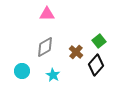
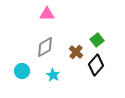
green square: moved 2 px left, 1 px up
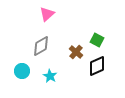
pink triangle: rotated 42 degrees counterclockwise
green square: rotated 24 degrees counterclockwise
gray diamond: moved 4 px left, 1 px up
black diamond: moved 1 px right, 1 px down; rotated 25 degrees clockwise
cyan star: moved 3 px left, 1 px down
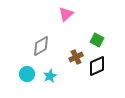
pink triangle: moved 19 px right
brown cross: moved 5 px down; rotated 24 degrees clockwise
cyan circle: moved 5 px right, 3 px down
cyan star: rotated 16 degrees clockwise
